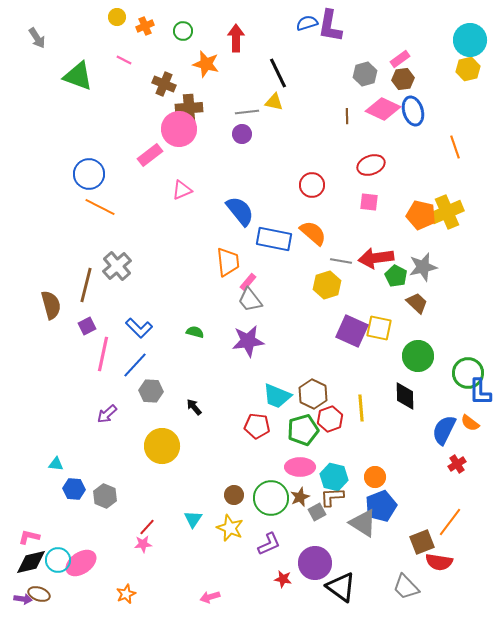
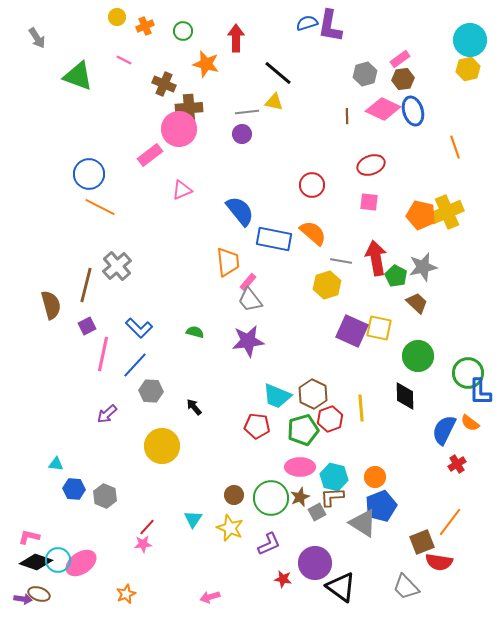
black line at (278, 73): rotated 24 degrees counterclockwise
red arrow at (376, 258): rotated 88 degrees clockwise
black diamond at (31, 562): moved 5 px right; rotated 32 degrees clockwise
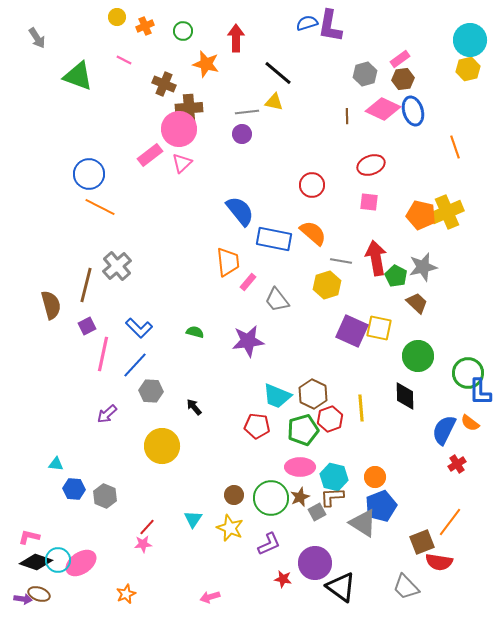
pink triangle at (182, 190): moved 27 px up; rotated 20 degrees counterclockwise
gray trapezoid at (250, 300): moved 27 px right
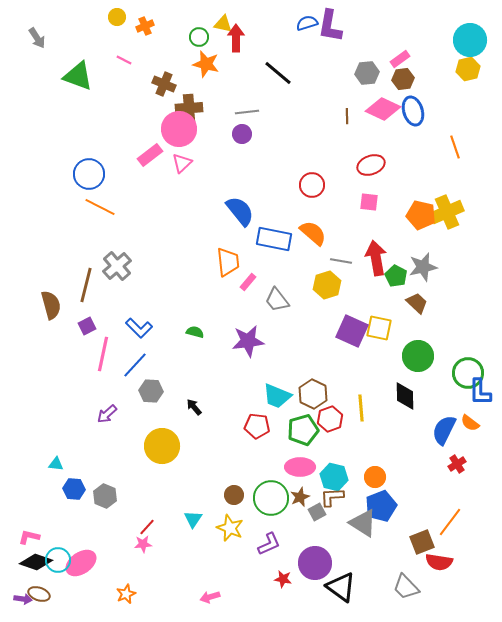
green circle at (183, 31): moved 16 px right, 6 px down
gray hexagon at (365, 74): moved 2 px right, 1 px up; rotated 10 degrees clockwise
yellow triangle at (274, 102): moved 51 px left, 78 px up
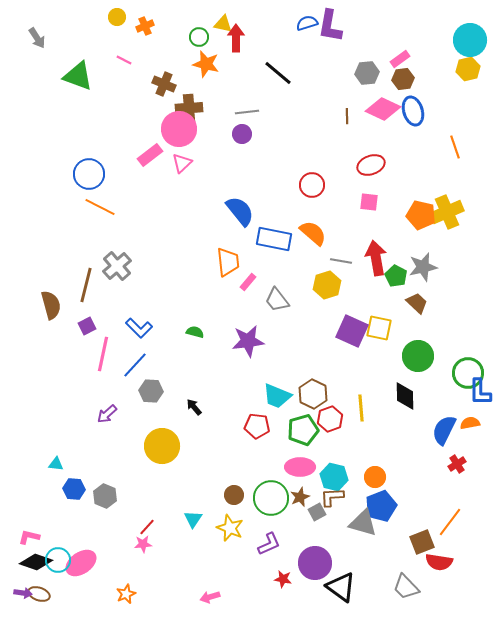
orange semicircle at (470, 423): rotated 132 degrees clockwise
gray triangle at (363, 523): rotated 16 degrees counterclockwise
purple arrow at (23, 599): moved 6 px up
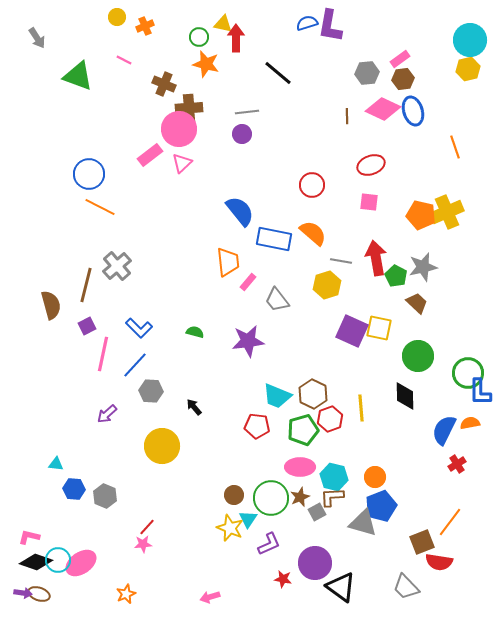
cyan triangle at (193, 519): moved 55 px right
